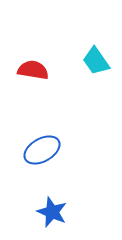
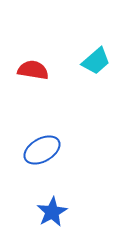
cyan trapezoid: rotated 96 degrees counterclockwise
blue star: rotated 20 degrees clockwise
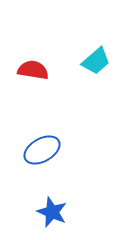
blue star: rotated 20 degrees counterclockwise
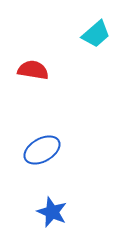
cyan trapezoid: moved 27 px up
